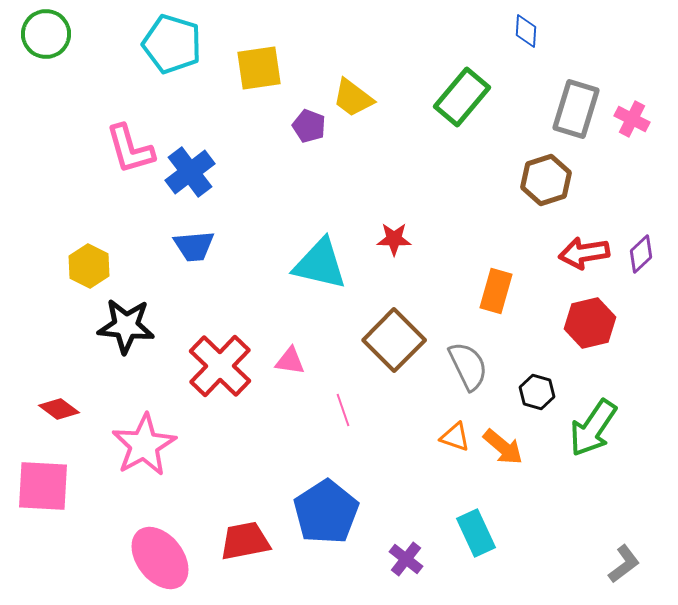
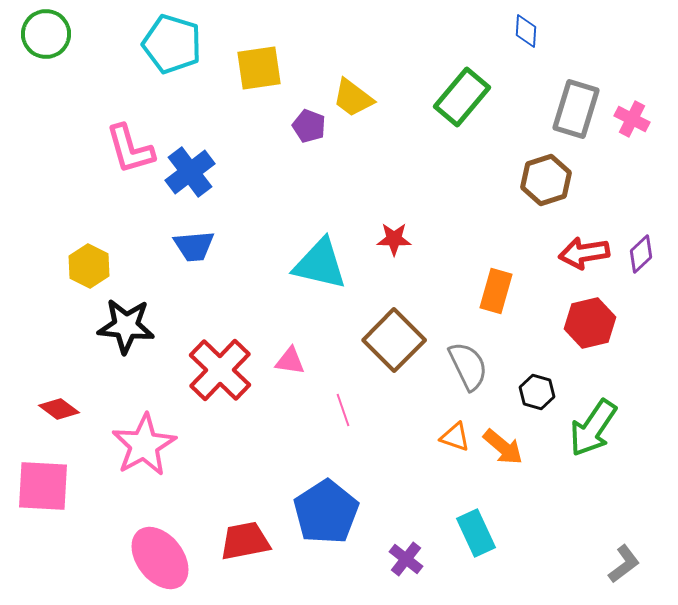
red cross: moved 4 px down
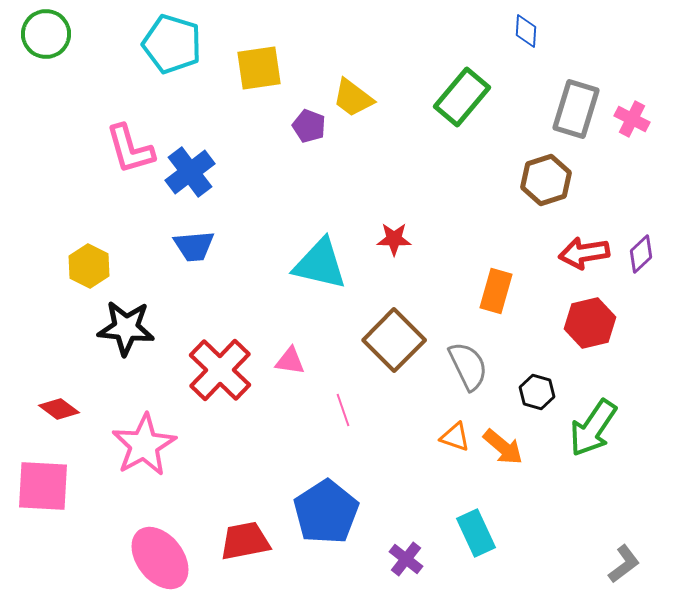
black star: moved 2 px down
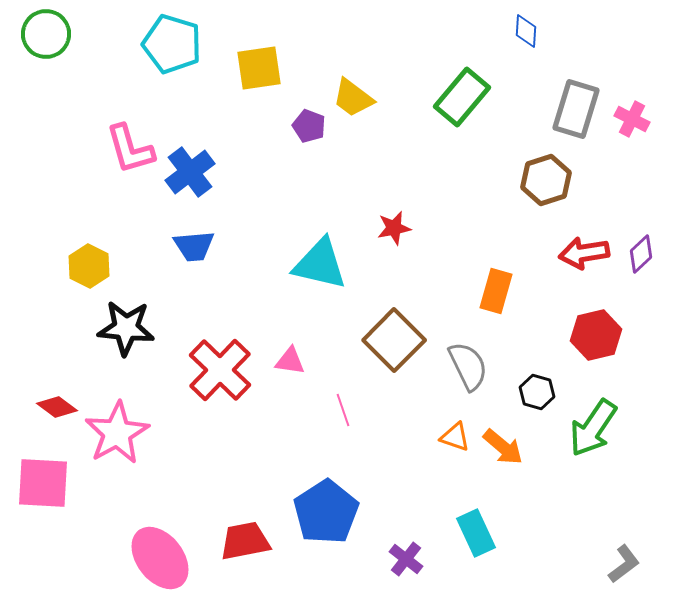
red star: moved 11 px up; rotated 12 degrees counterclockwise
red hexagon: moved 6 px right, 12 px down
red diamond: moved 2 px left, 2 px up
pink star: moved 27 px left, 12 px up
pink square: moved 3 px up
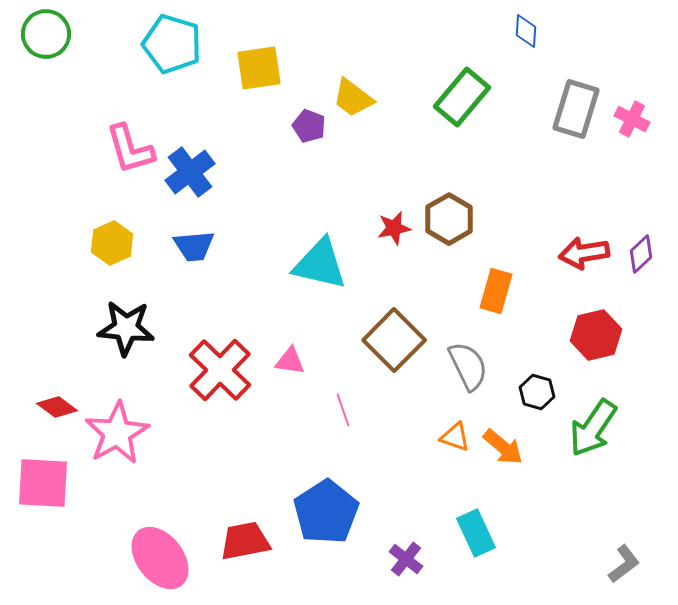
brown hexagon: moved 97 px left, 39 px down; rotated 12 degrees counterclockwise
yellow hexagon: moved 23 px right, 23 px up; rotated 9 degrees clockwise
